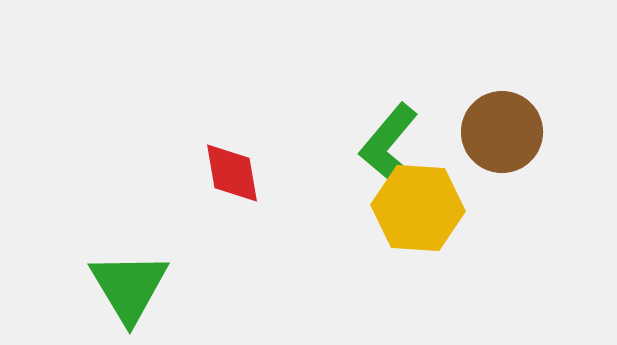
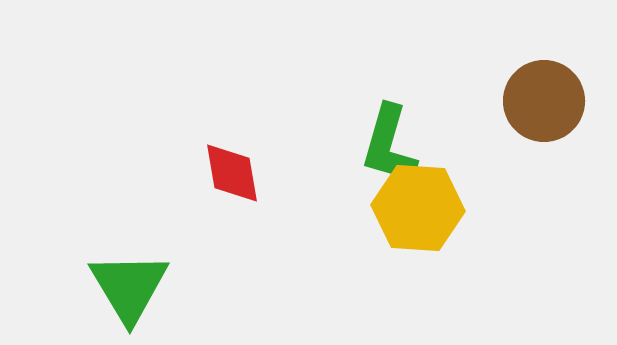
brown circle: moved 42 px right, 31 px up
green L-shape: rotated 24 degrees counterclockwise
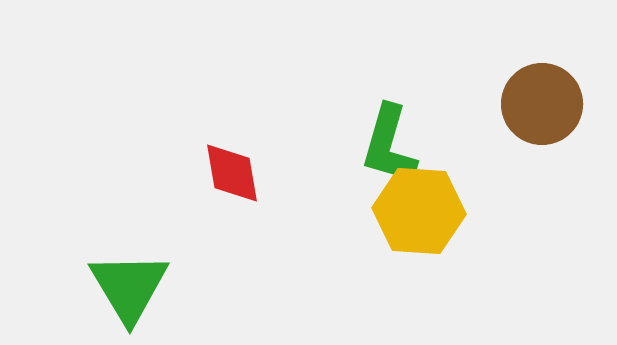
brown circle: moved 2 px left, 3 px down
yellow hexagon: moved 1 px right, 3 px down
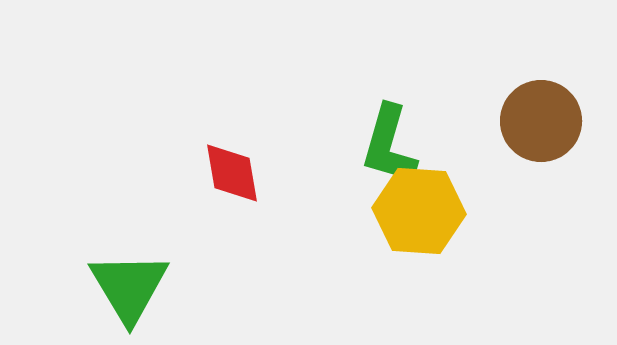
brown circle: moved 1 px left, 17 px down
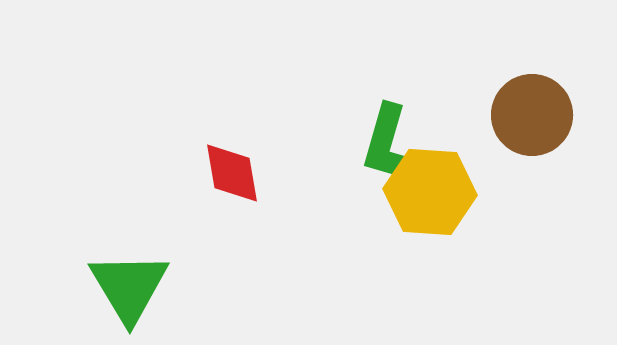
brown circle: moved 9 px left, 6 px up
yellow hexagon: moved 11 px right, 19 px up
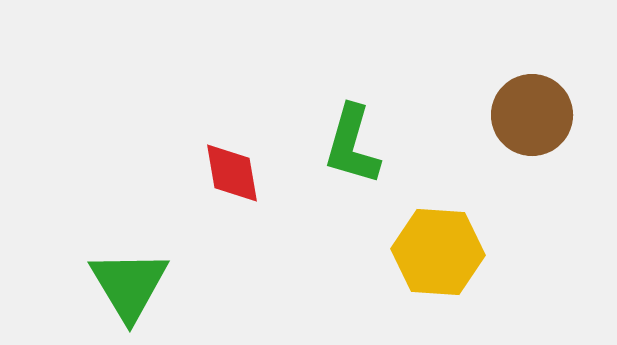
green L-shape: moved 37 px left
yellow hexagon: moved 8 px right, 60 px down
green triangle: moved 2 px up
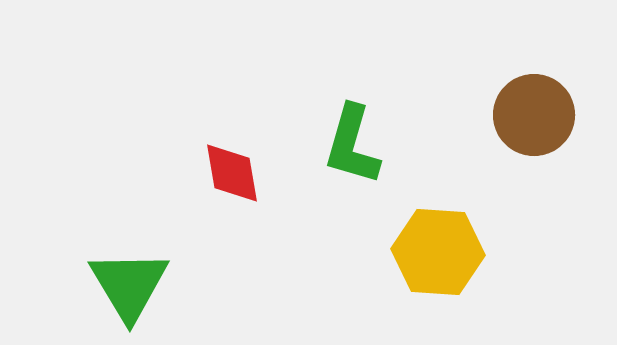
brown circle: moved 2 px right
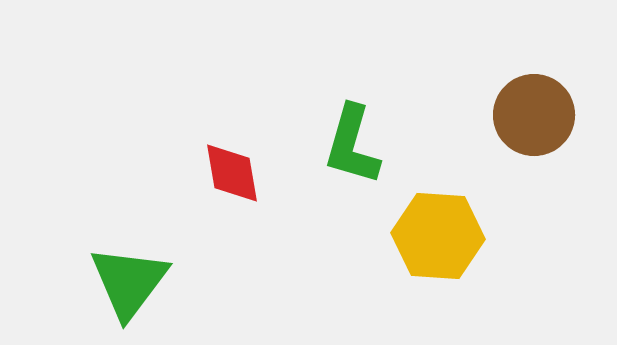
yellow hexagon: moved 16 px up
green triangle: moved 3 px up; rotated 8 degrees clockwise
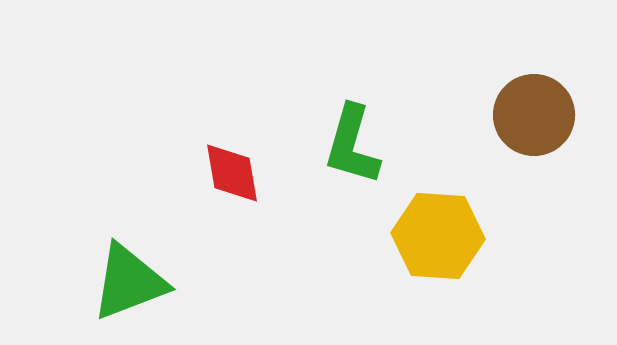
green triangle: rotated 32 degrees clockwise
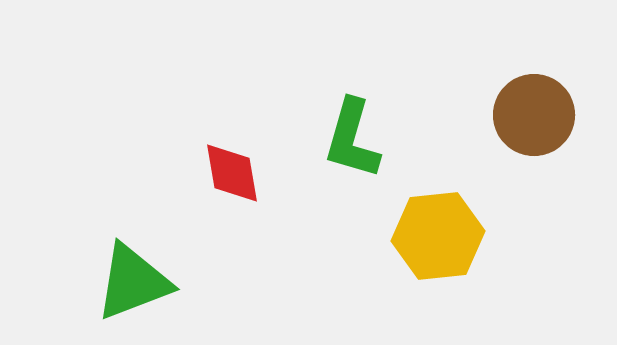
green L-shape: moved 6 px up
yellow hexagon: rotated 10 degrees counterclockwise
green triangle: moved 4 px right
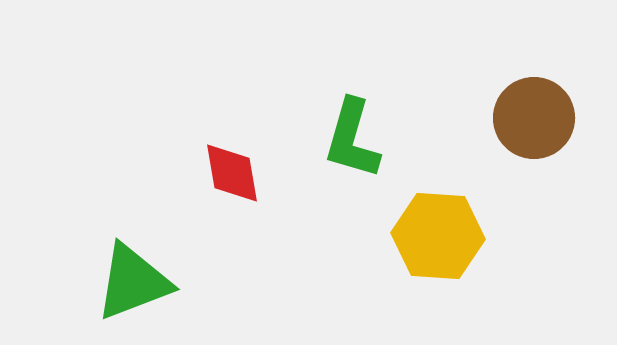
brown circle: moved 3 px down
yellow hexagon: rotated 10 degrees clockwise
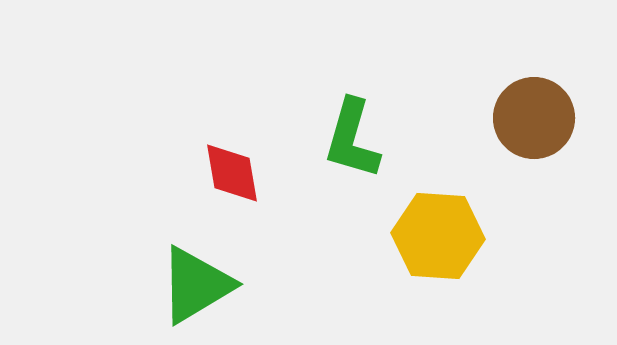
green triangle: moved 63 px right, 3 px down; rotated 10 degrees counterclockwise
